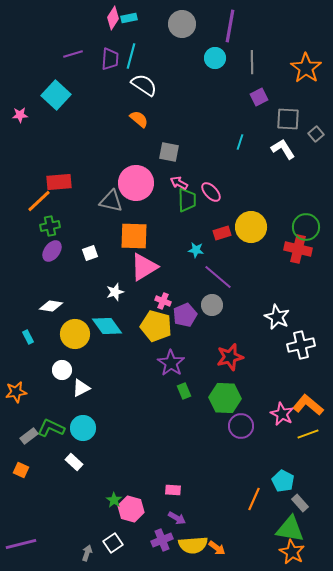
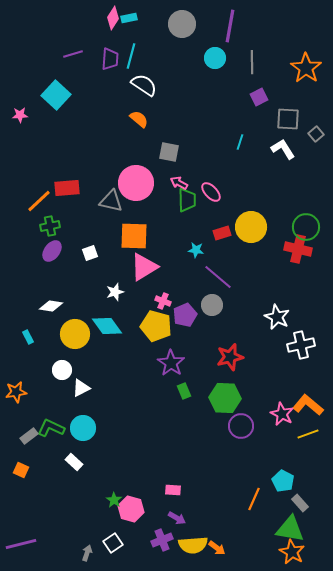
red rectangle at (59, 182): moved 8 px right, 6 px down
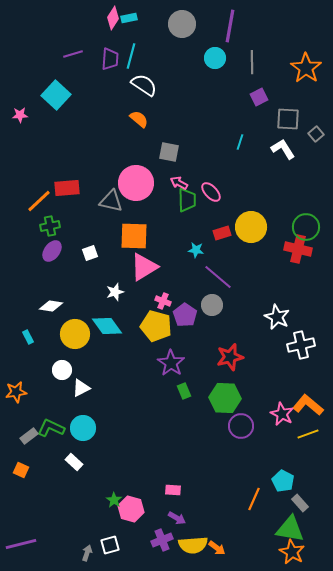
purple pentagon at (185, 315): rotated 15 degrees counterclockwise
white square at (113, 543): moved 3 px left, 2 px down; rotated 18 degrees clockwise
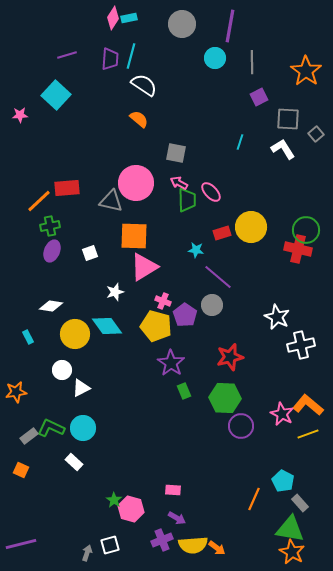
purple line at (73, 54): moved 6 px left, 1 px down
orange star at (306, 68): moved 3 px down
gray square at (169, 152): moved 7 px right, 1 px down
green circle at (306, 227): moved 3 px down
purple ellipse at (52, 251): rotated 15 degrees counterclockwise
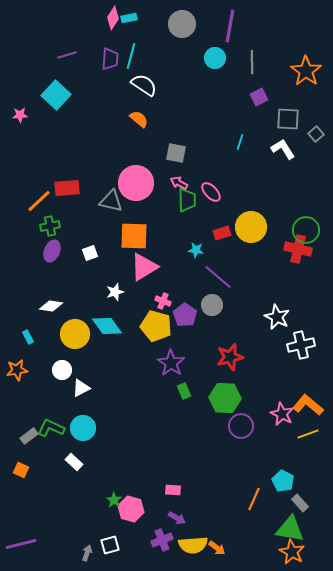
orange star at (16, 392): moved 1 px right, 22 px up
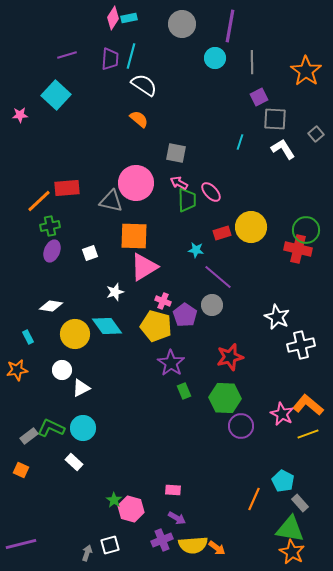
gray square at (288, 119): moved 13 px left
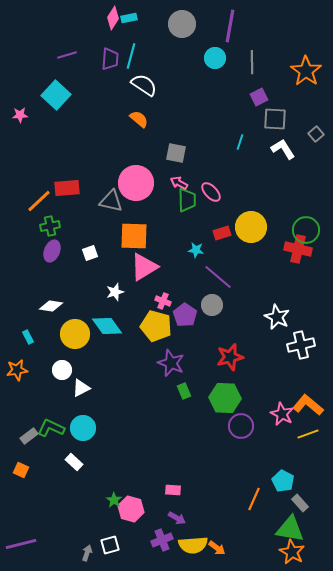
purple star at (171, 363): rotated 12 degrees counterclockwise
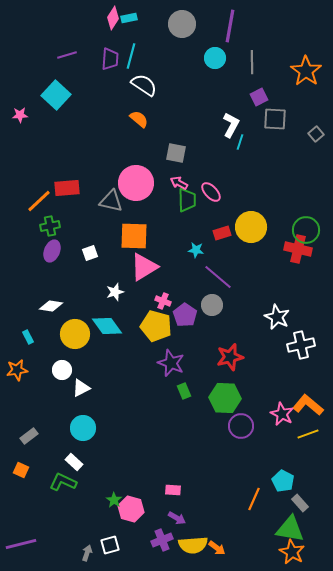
white L-shape at (283, 149): moved 52 px left, 24 px up; rotated 60 degrees clockwise
green L-shape at (51, 428): moved 12 px right, 54 px down
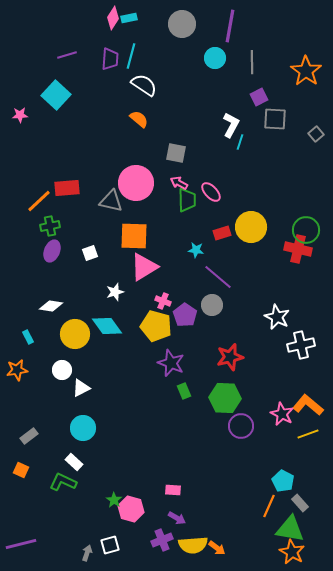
orange line at (254, 499): moved 15 px right, 7 px down
